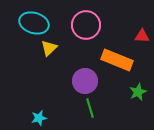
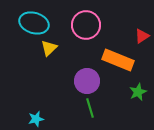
red triangle: rotated 35 degrees counterclockwise
orange rectangle: moved 1 px right
purple circle: moved 2 px right
cyan star: moved 3 px left, 1 px down
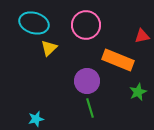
red triangle: rotated 21 degrees clockwise
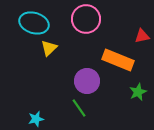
pink circle: moved 6 px up
green line: moved 11 px left; rotated 18 degrees counterclockwise
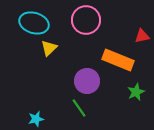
pink circle: moved 1 px down
green star: moved 2 px left
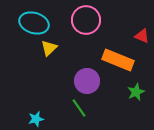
red triangle: rotated 35 degrees clockwise
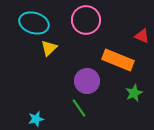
green star: moved 2 px left, 1 px down
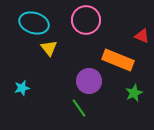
yellow triangle: rotated 24 degrees counterclockwise
purple circle: moved 2 px right
cyan star: moved 14 px left, 31 px up
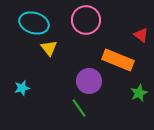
red triangle: moved 1 px left, 1 px up; rotated 14 degrees clockwise
green star: moved 5 px right
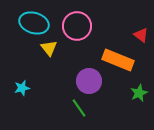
pink circle: moved 9 px left, 6 px down
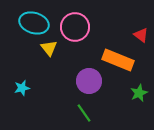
pink circle: moved 2 px left, 1 px down
green line: moved 5 px right, 5 px down
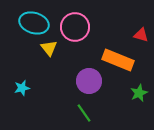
red triangle: rotated 21 degrees counterclockwise
